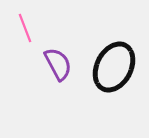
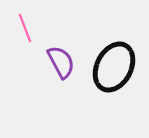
purple semicircle: moved 3 px right, 2 px up
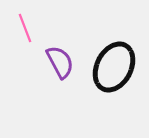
purple semicircle: moved 1 px left
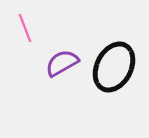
purple semicircle: moved 2 px right, 1 px down; rotated 92 degrees counterclockwise
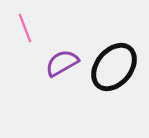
black ellipse: rotated 12 degrees clockwise
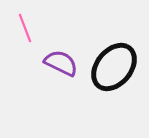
purple semicircle: moved 1 px left; rotated 56 degrees clockwise
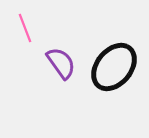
purple semicircle: rotated 28 degrees clockwise
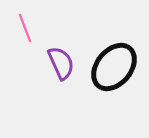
purple semicircle: rotated 12 degrees clockwise
